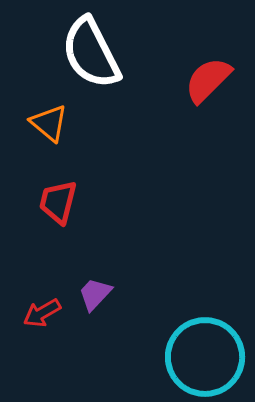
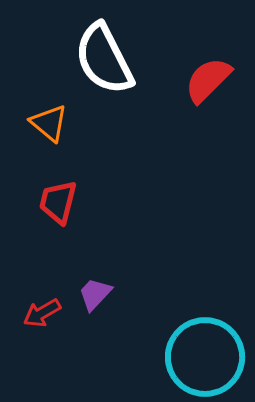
white semicircle: moved 13 px right, 6 px down
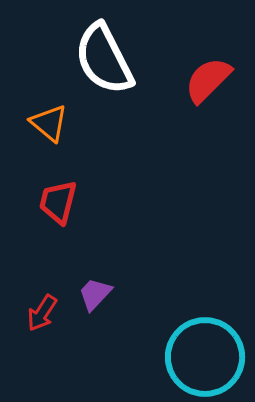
red arrow: rotated 27 degrees counterclockwise
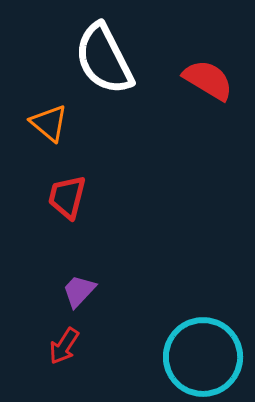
red semicircle: rotated 76 degrees clockwise
red trapezoid: moved 9 px right, 5 px up
purple trapezoid: moved 16 px left, 3 px up
red arrow: moved 22 px right, 33 px down
cyan circle: moved 2 px left
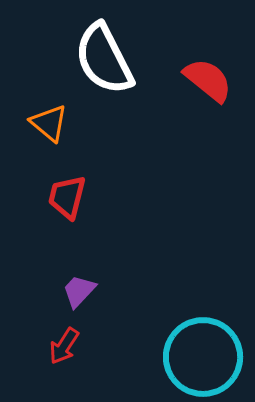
red semicircle: rotated 8 degrees clockwise
